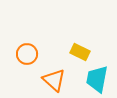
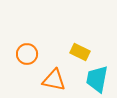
orange triangle: rotated 30 degrees counterclockwise
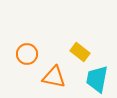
yellow rectangle: rotated 12 degrees clockwise
orange triangle: moved 3 px up
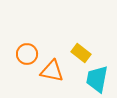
yellow rectangle: moved 1 px right, 1 px down
orange triangle: moved 2 px left, 6 px up
